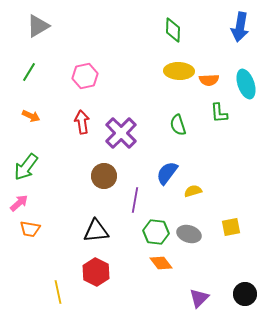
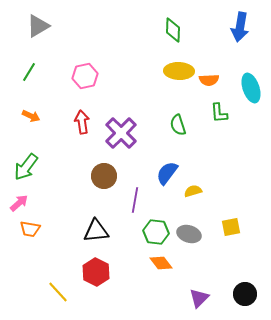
cyan ellipse: moved 5 px right, 4 px down
yellow line: rotated 30 degrees counterclockwise
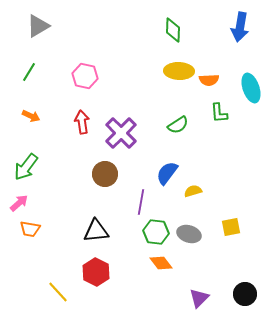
pink hexagon: rotated 25 degrees clockwise
green semicircle: rotated 105 degrees counterclockwise
brown circle: moved 1 px right, 2 px up
purple line: moved 6 px right, 2 px down
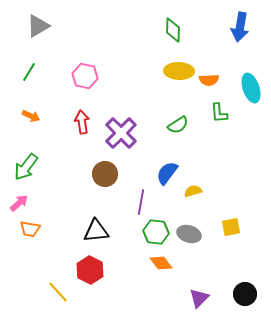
red hexagon: moved 6 px left, 2 px up
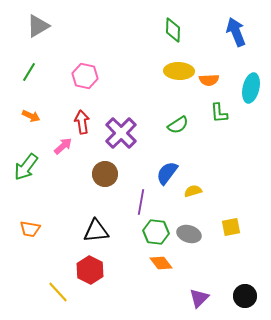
blue arrow: moved 4 px left, 5 px down; rotated 148 degrees clockwise
cyan ellipse: rotated 32 degrees clockwise
pink arrow: moved 44 px right, 57 px up
black circle: moved 2 px down
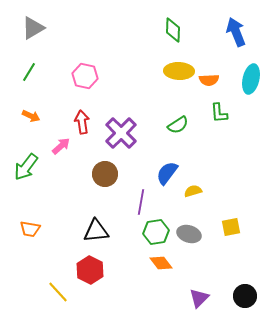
gray triangle: moved 5 px left, 2 px down
cyan ellipse: moved 9 px up
pink arrow: moved 2 px left
green hexagon: rotated 15 degrees counterclockwise
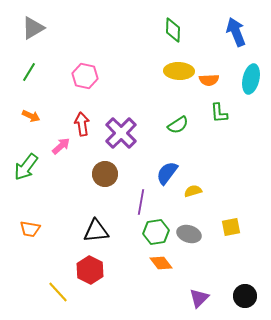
red arrow: moved 2 px down
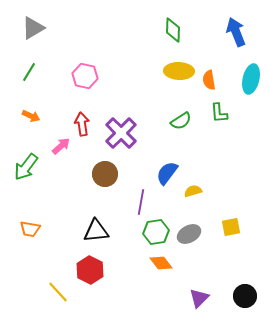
orange semicircle: rotated 84 degrees clockwise
green semicircle: moved 3 px right, 4 px up
gray ellipse: rotated 45 degrees counterclockwise
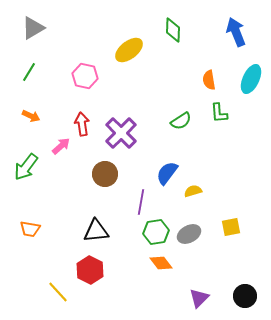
yellow ellipse: moved 50 px left, 21 px up; rotated 40 degrees counterclockwise
cyan ellipse: rotated 12 degrees clockwise
